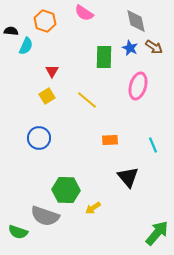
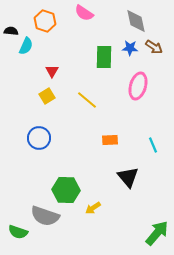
blue star: rotated 21 degrees counterclockwise
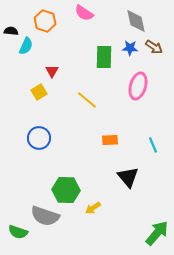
yellow square: moved 8 px left, 4 px up
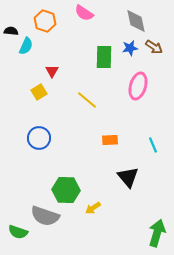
blue star: rotated 14 degrees counterclockwise
green arrow: rotated 24 degrees counterclockwise
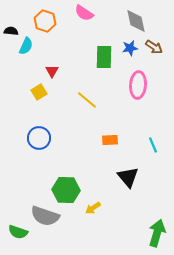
pink ellipse: moved 1 px up; rotated 12 degrees counterclockwise
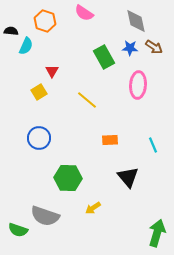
blue star: rotated 14 degrees clockwise
green rectangle: rotated 30 degrees counterclockwise
green hexagon: moved 2 px right, 12 px up
green semicircle: moved 2 px up
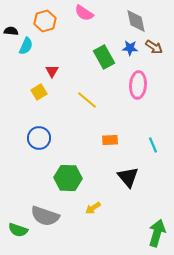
orange hexagon: rotated 25 degrees clockwise
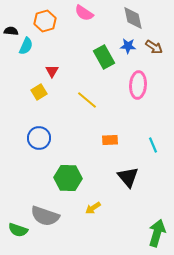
gray diamond: moved 3 px left, 3 px up
blue star: moved 2 px left, 2 px up
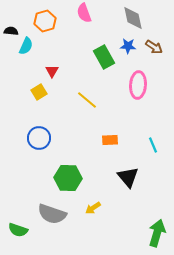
pink semicircle: rotated 36 degrees clockwise
gray semicircle: moved 7 px right, 2 px up
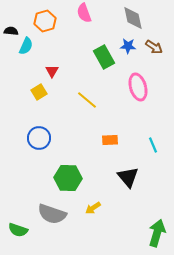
pink ellipse: moved 2 px down; rotated 20 degrees counterclockwise
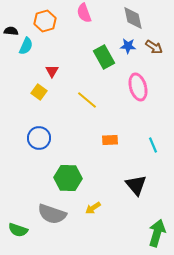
yellow square: rotated 21 degrees counterclockwise
black triangle: moved 8 px right, 8 px down
